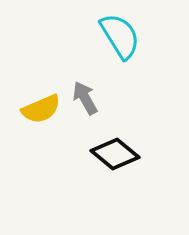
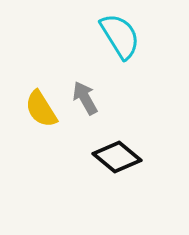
yellow semicircle: rotated 81 degrees clockwise
black diamond: moved 2 px right, 3 px down
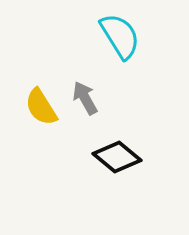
yellow semicircle: moved 2 px up
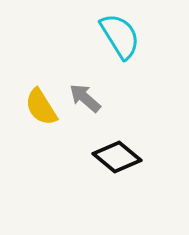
gray arrow: rotated 20 degrees counterclockwise
